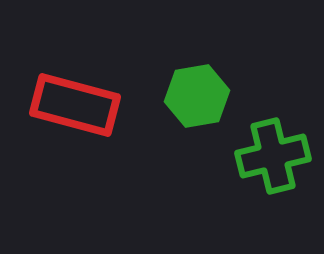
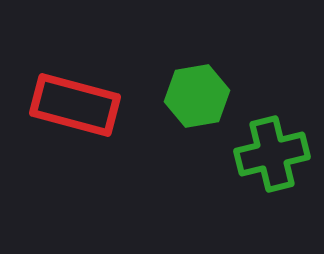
green cross: moved 1 px left, 2 px up
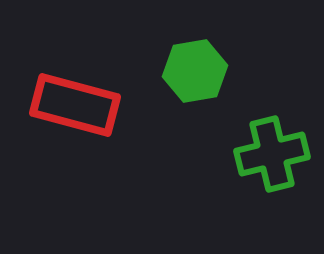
green hexagon: moved 2 px left, 25 px up
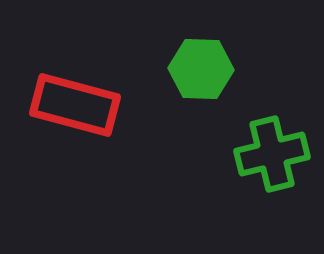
green hexagon: moved 6 px right, 2 px up; rotated 12 degrees clockwise
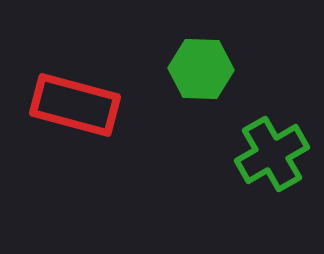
green cross: rotated 16 degrees counterclockwise
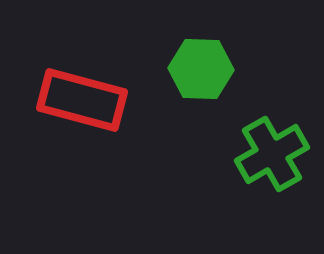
red rectangle: moved 7 px right, 5 px up
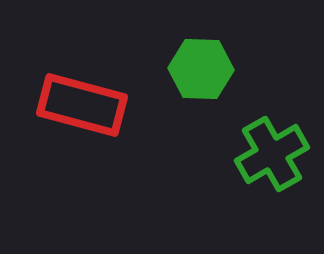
red rectangle: moved 5 px down
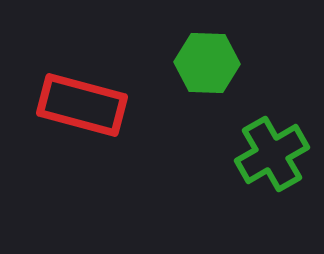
green hexagon: moved 6 px right, 6 px up
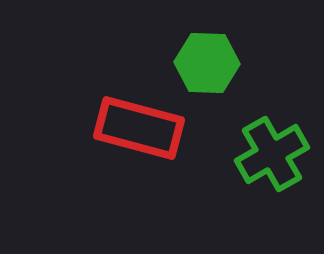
red rectangle: moved 57 px right, 23 px down
